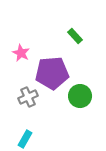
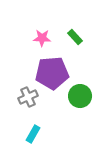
green rectangle: moved 1 px down
pink star: moved 21 px right, 15 px up; rotated 24 degrees counterclockwise
cyan rectangle: moved 8 px right, 5 px up
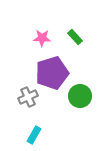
purple pentagon: rotated 12 degrees counterclockwise
cyan rectangle: moved 1 px right, 1 px down
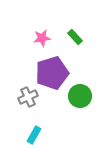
pink star: rotated 12 degrees counterclockwise
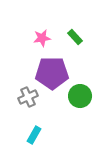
purple pentagon: rotated 16 degrees clockwise
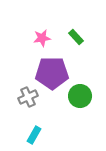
green rectangle: moved 1 px right
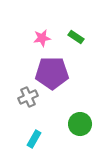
green rectangle: rotated 14 degrees counterclockwise
green circle: moved 28 px down
cyan rectangle: moved 4 px down
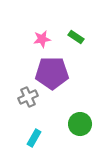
pink star: moved 1 px down
cyan rectangle: moved 1 px up
